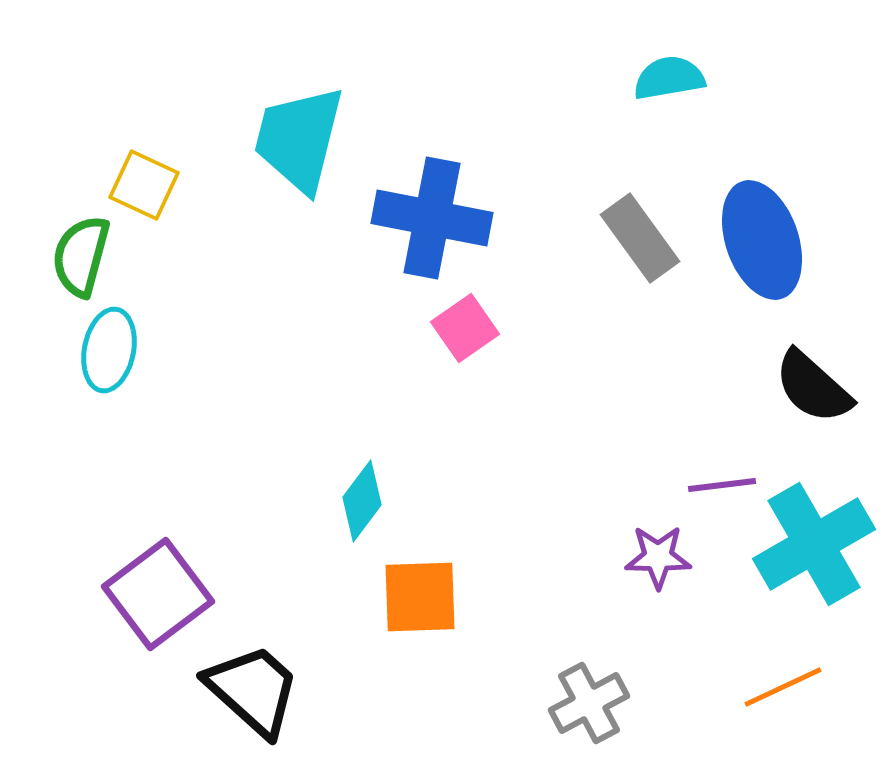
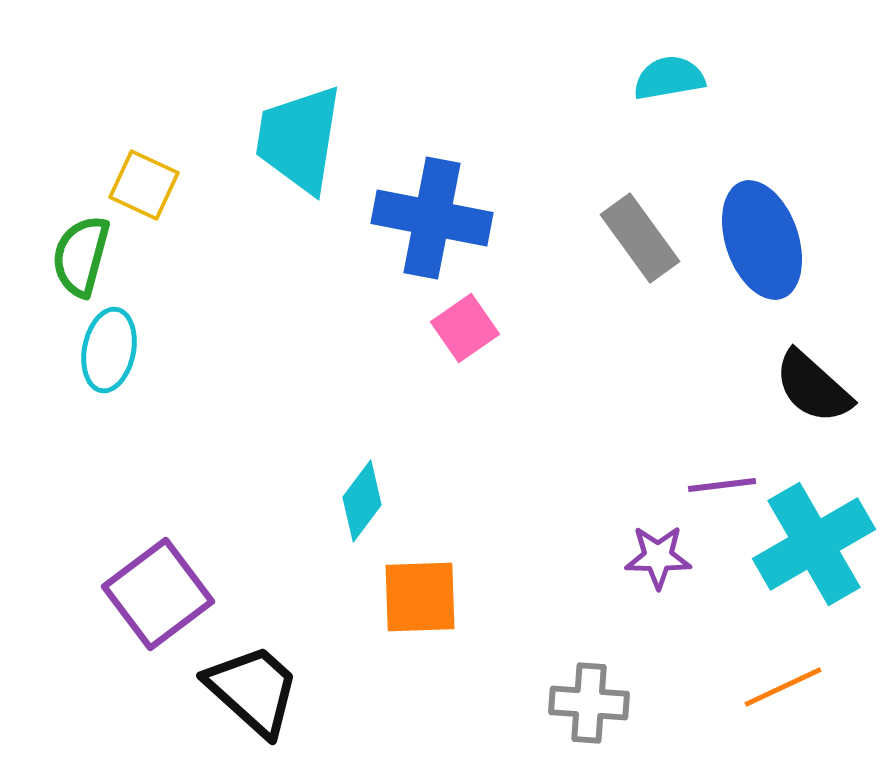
cyan trapezoid: rotated 5 degrees counterclockwise
gray cross: rotated 32 degrees clockwise
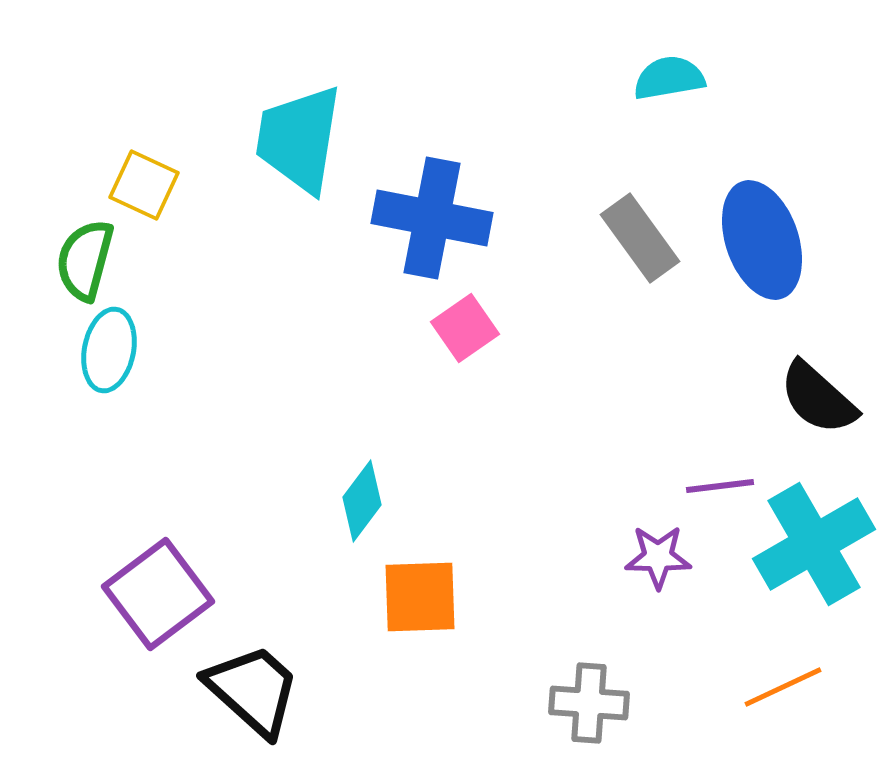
green semicircle: moved 4 px right, 4 px down
black semicircle: moved 5 px right, 11 px down
purple line: moved 2 px left, 1 px down
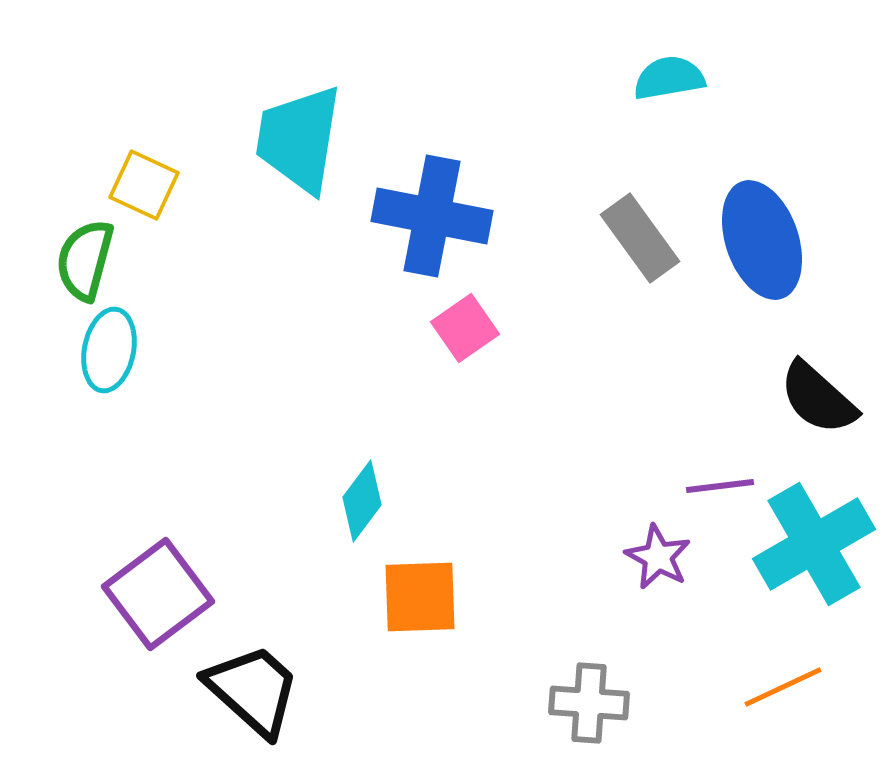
blue cross: moved 2 px up
purple star: rotated 28 degrees clockwise
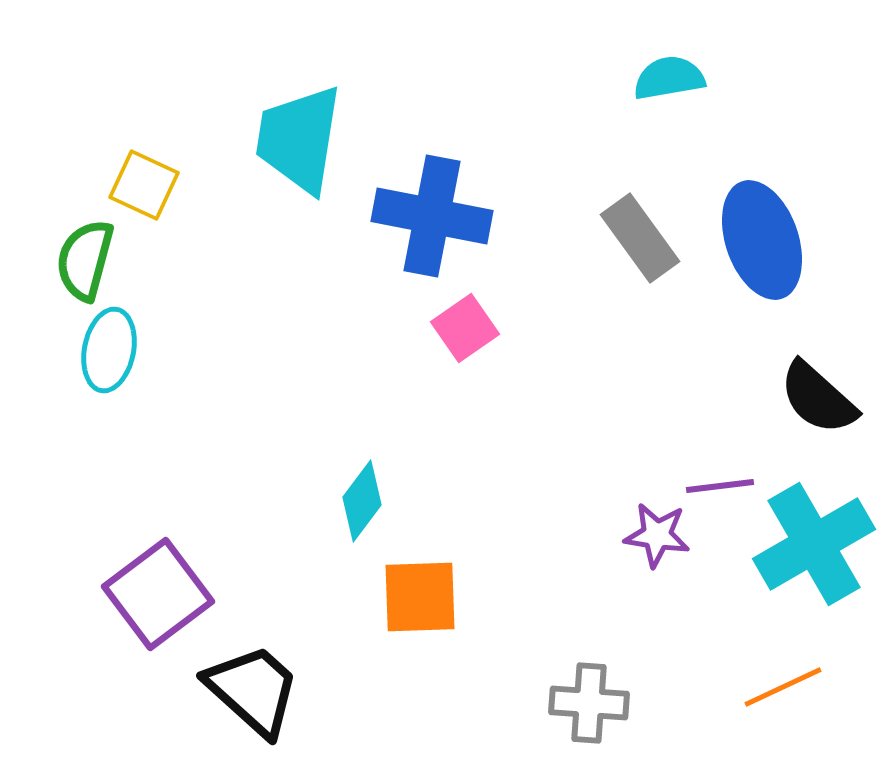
purple star: moved 1 px left, 22 px up; rotated 20 degrees counterclockwise
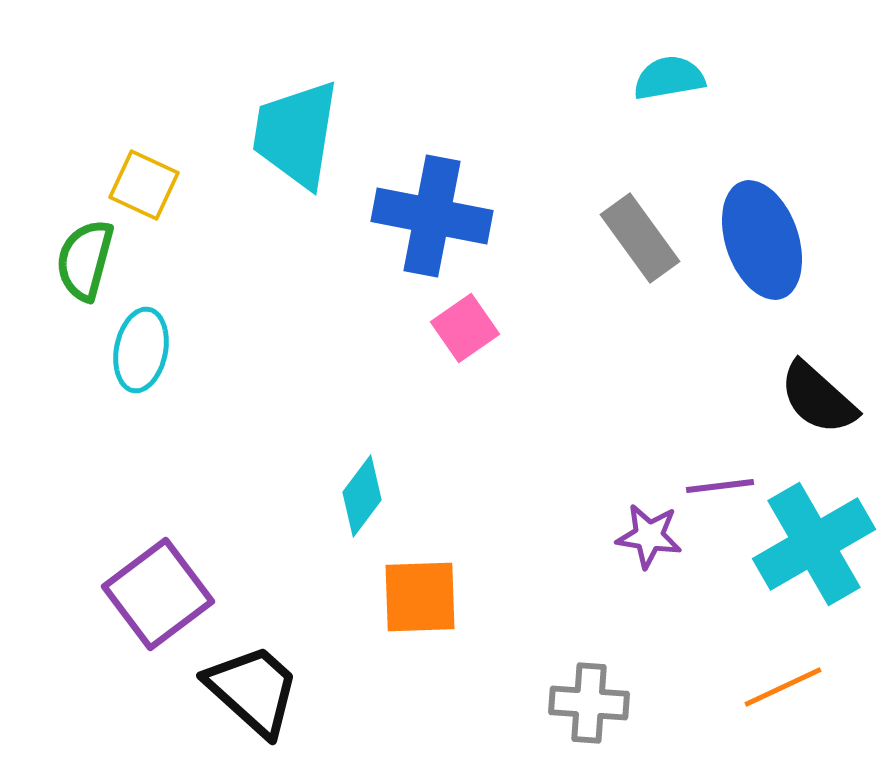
cyan trapezoid: moved 3 px left, 5 px up
cyan ellipse: moved 32 px right
cyan diamond: moved 5 px up
purple star: moved 8 px left, 1 px down
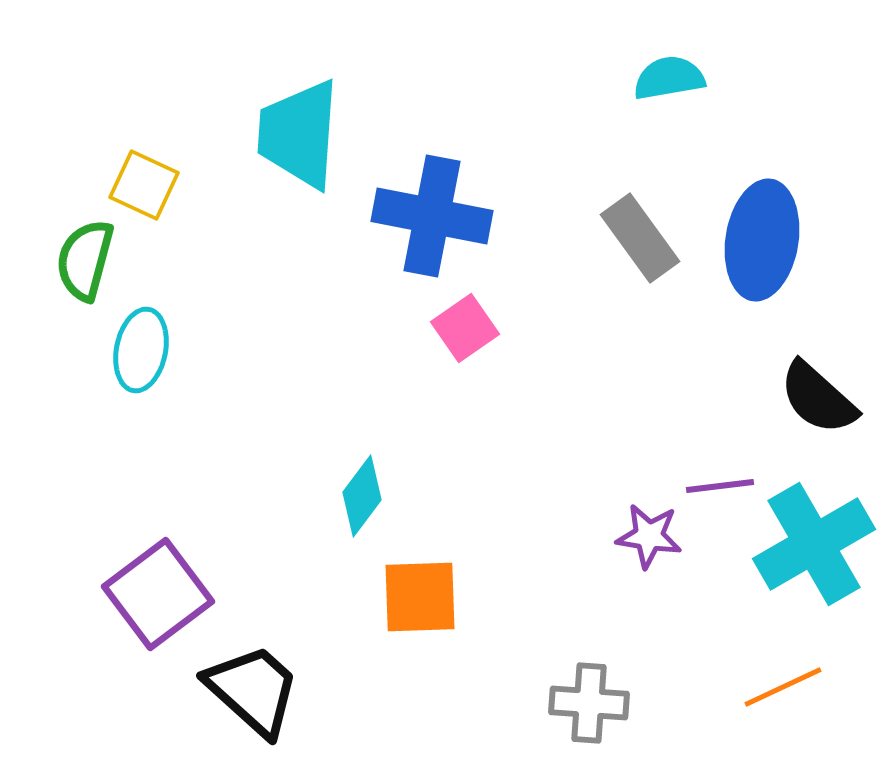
cyan trapezoid: moved 3 px right; rotated 5 degrees counterclockwise
blue ellipse: rotated 28 degrees clockwise
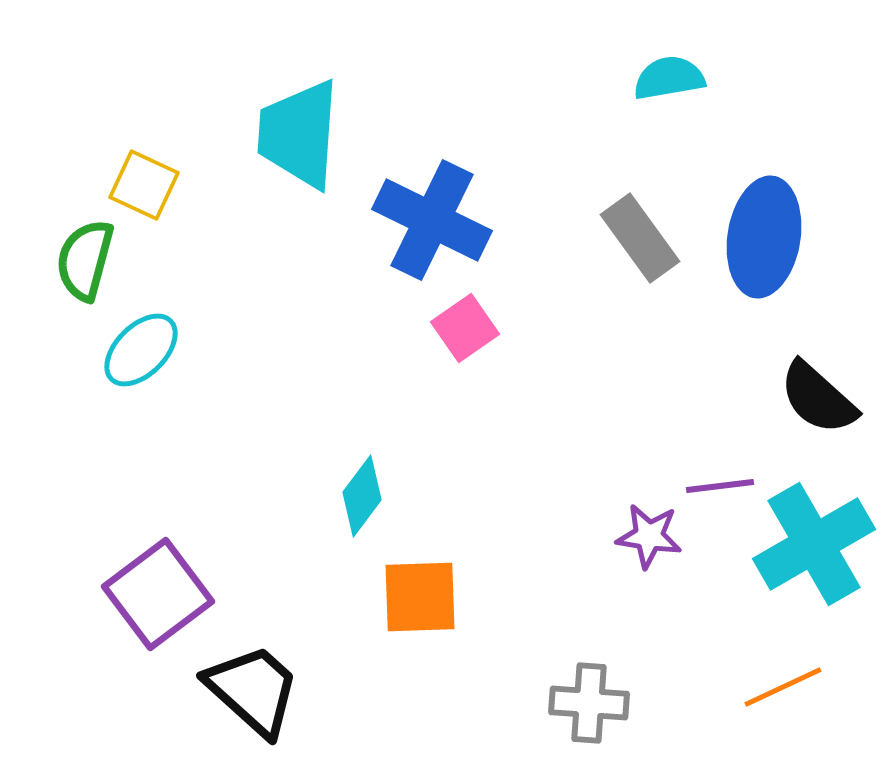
blue cross: moved 4 px down; rotated 15 degrees clockwise
blue ellipse: moved 2 px right, 3 px up
cyan ellipse: rotated 34 degrees clockwise
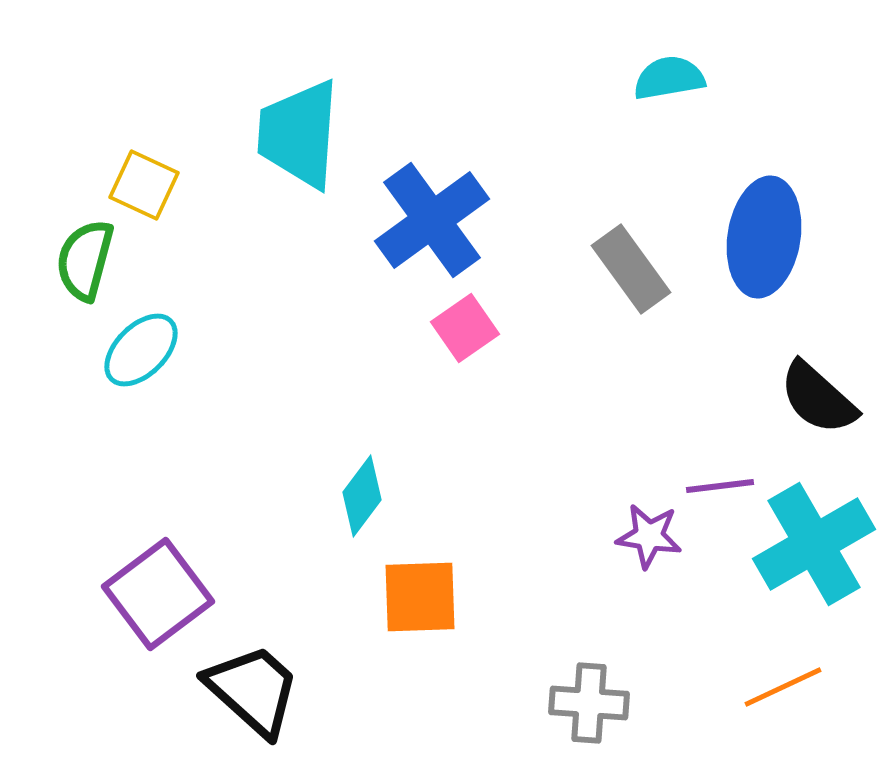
blue cross: rotated 28 degrees clockwise
gray rectangle: moved 9 px left, 31 px down
